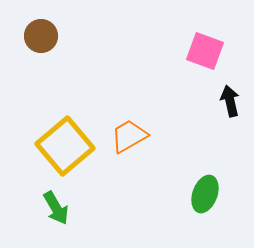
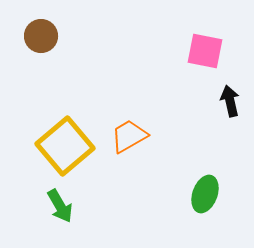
pink square: rotated 9 degrees counterclockwise
green arrow: moved 4 px right, 2 px up
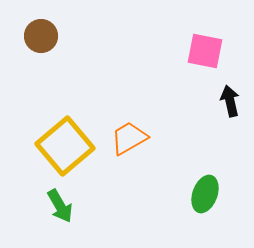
orange trapezoid: moved 2 px down
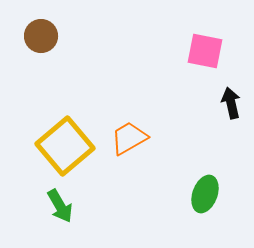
black arrow: moved 1 px right, 2 px down
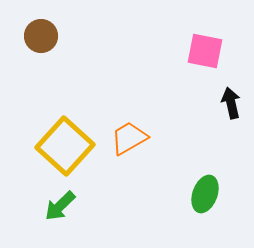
yellow square: rotated 8 degrees counterclockwise
green arrow: rotated 76 degrees clockwise
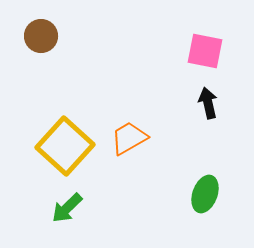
black arrow: moved 23 px left
green arrow: moved 7 px right, 2 px down
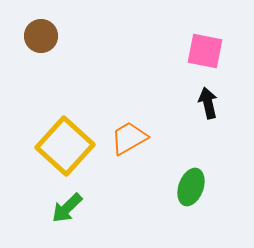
green ellipse: moved 14 px left, 7 px up
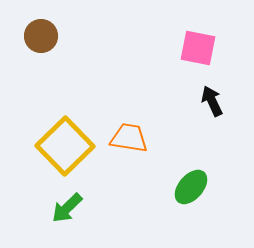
pink square: moved 7 px left, 3 px up
black arrow: moved 4 px right, 2 px up; rotated 12 degrees counterclockwise
orange trapezoid: rotated 39 degrees clockwise
yellow square: rotated 4 degrees clockwise
green ellipse: rotated 21 degrees clockwise
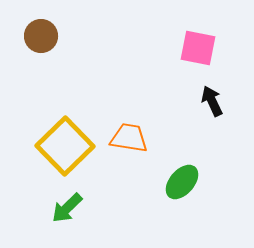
green ellipse: moved 9 px left, 5 px up
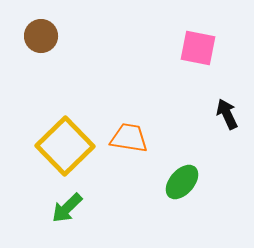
black arrow: moved 15 px right, 13 px down
